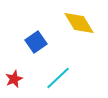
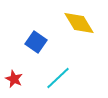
blue square: rotated 20 degrees counterclockwise
red star: rotated 24 degrees counterclockwise
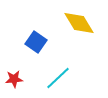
red star: rotated 30 degrees counterclockwise
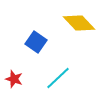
yellow diamond: rotated 12 degrees counterclockwise
red star: rotated 24 degrees clockwise
